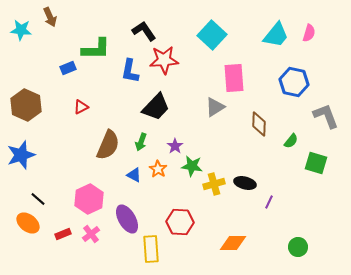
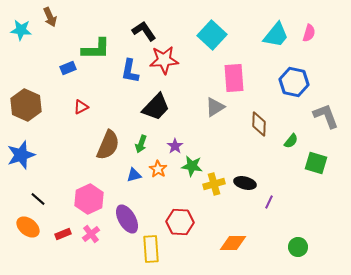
green arrow: moved 2 px down
blue triangle: rotated 42 degrees counterclockwise
orange ellipse: moved 4 px down
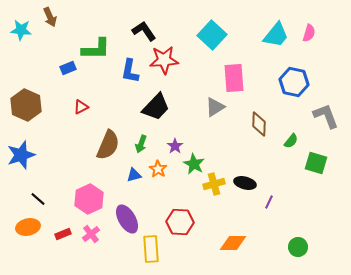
green star: moved 2 px right, 2 px up; rotated 20 degrees clockwise
orange ellipse: rotated 50 degrees counterclockwise
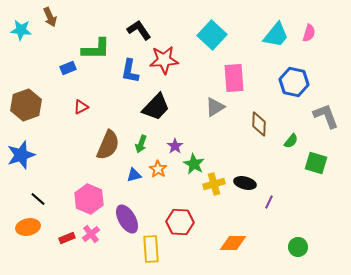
black L-shape: moved 5 px left, 1 px up
brown hexagon: rotated 16 degrees clockwise
pink hexagon: rotated 12 degrees counterclockwise
red rectangle: moved 4 px right, 4 px down
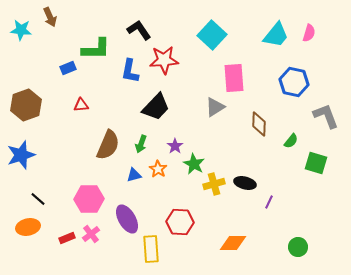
red triangle: moved 2 px up; rotated 21 degrees clockwise
pink hexagon: rotated 24 degrees counterclockwise
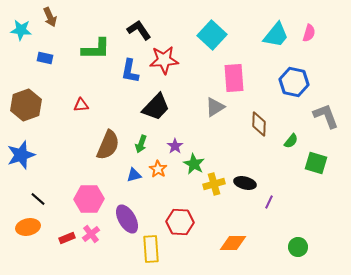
blue rectangle: moved 23 px left, 10 px up; rotated 35 degrees clockwise
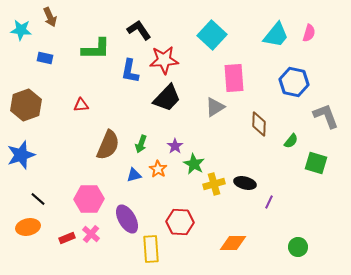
black trapezoid: moved 11 px right, 9 px up
pink cross: rotated 12 degrees counterclockwise
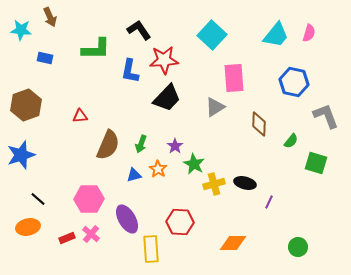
red triangle: moved 1 px left, 11 px down
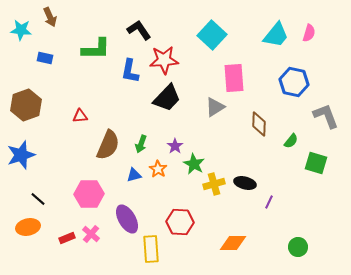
pink hexagon: moved 5 px up
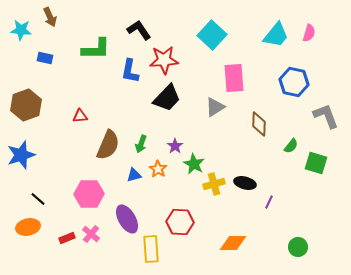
green semicircle: moved 5 px down
